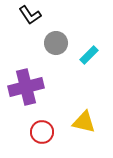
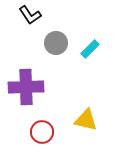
cyan rectangle: moved 1 px right, 6 px up
purple cross: rotated 12 degrees clockwise
yellow triangle: moved 2 px right, 2 px up
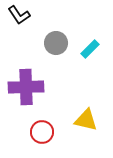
black L-shape: moved 11 px left
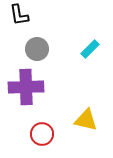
black L-shape: rotated 25 degrees clockwise
gray circle: moved 19 px left, 6 px down
red circle: moved 2 px down
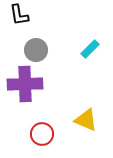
gray circle: moved 1 px left, 1 px down
purple cross: moved 1 px left, 3 px up
yellow triangle: rotated 10 degrees clockwise
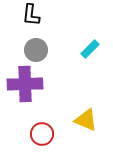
black L-shape: moved 12 px right; rotated 15 degrees clockwise
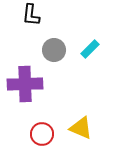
gray circle: moved 18 px right
yellow triangle: moved 5 px left, 8 px down
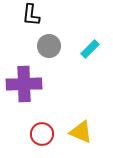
gray circle: moved 5 px left, 4 px up
purple cross: moved 1 px left
yellow triangle: moved 4 px down
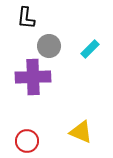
black L-shape: moved 5 px left, 3 px down
purple cross: moved 9 px right, 7 px up
red circle: moved 15 px left, 7 px down
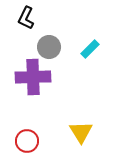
black L-shape: rotated 20 degrees clockwise
gray circle: moved 1 px down
yellow triangle: rotated 35 degrees clockwise
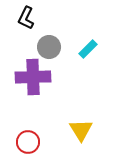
cyan rectangle: moved 2 px left
yellow triangle: moved 2 px up
red circle: moved 1 px right, 1 px down
